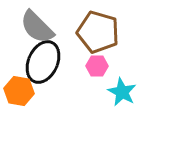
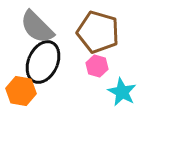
pink hexagon: rotated 15 degrees clockwise
orange hexagon: moved 2 px right
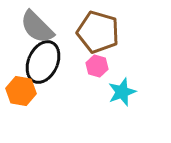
cyan star: rotated 24 degrees clockwise
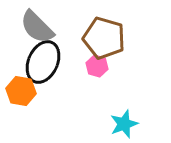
brown pentagon: moved 6 px right, 6 px down
cyan star: moved 2 px right, 32 px down
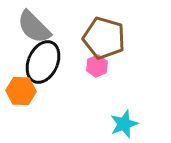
gray semicircle: moved 3 px left
pink hexagon: rotated 20 degrees clockwise
orange hexagon: rotated 8 degrees counterclockwise
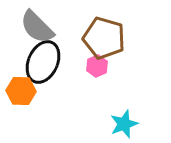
gray semicircle: moved 3 px right
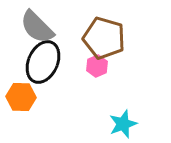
orange hexagon: moved 6 px down
cyan star: moved 1 px left
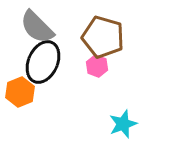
brown pentagon: moved 1 px left, 1 px up
pink hexagon: rotated 15 degrees counterclockwise
orange hexagon: moved 1 px left, 5 px up; rotated 24 degrees counterclockwise
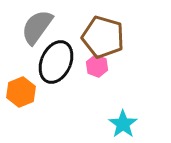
gray semicircle: rotated 81 degrees clockwise
black ellipse: moved 13 px right
orange hexagon: moved 1 px right
cyan star: rotated 16 degrees counterclockwise
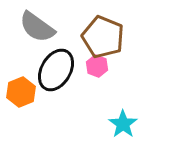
gray semicircle: rotated 90 degrees counterclockwise
brown pentagon: rotated 6 degrees clockwise
black ellipse: moved 8 px down; rotated 6 degrees clockwise
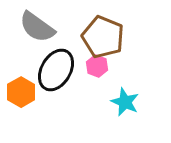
orange hexagon: rotated 8 degrees counterclockwise
cyan star: moved 2 px right, 22 px up; rotated 12 degrees counterclockwise
